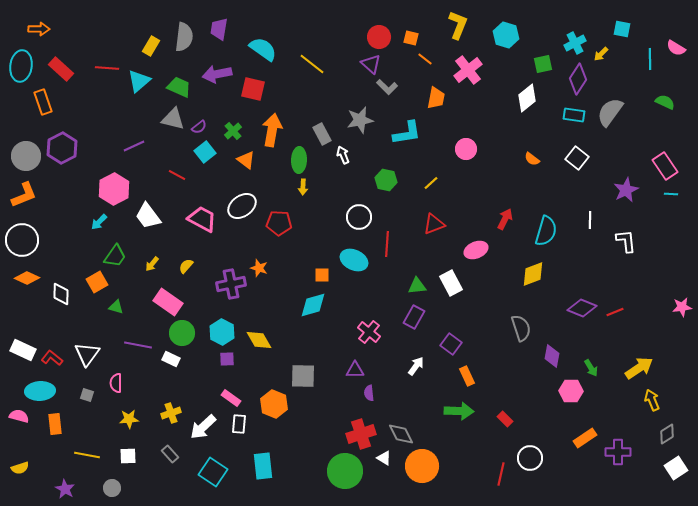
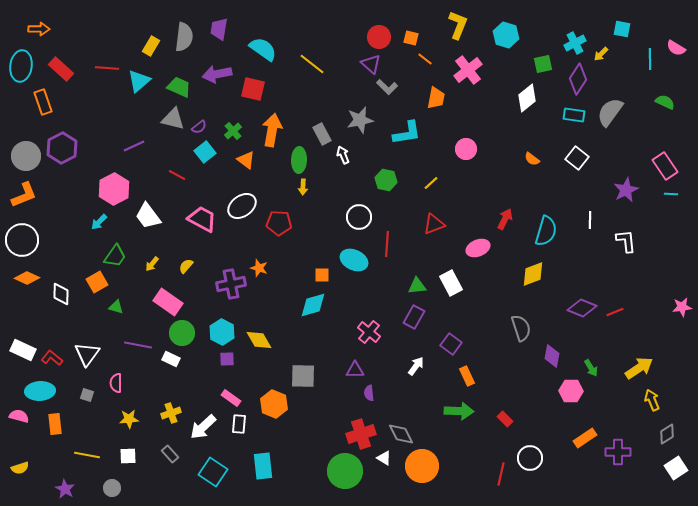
pink ellipse at (476, 250): moved 2 px right, 2 px up
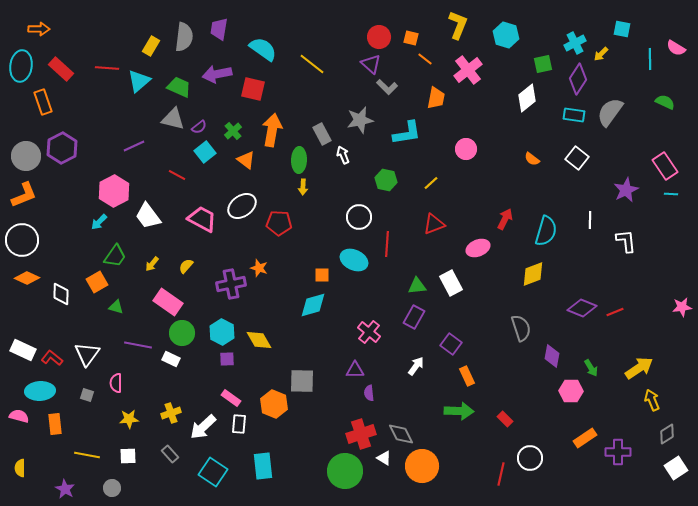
pink hexagon at (114, 189): moved 2 px down
gray square at (303, 376): moved 1 px left, 5 px down
yellow semicircle at (20, 468): rotated 108 degrees clockwise
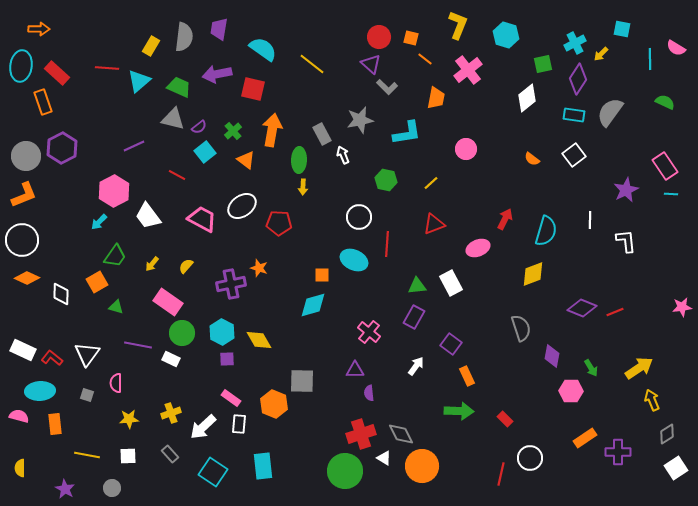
red rectangle at (61, 69): moved 4 px left, 4 px down
white square at (577, 158): moved 3 px left, 3 px up; rotated 15 degrees clockwise
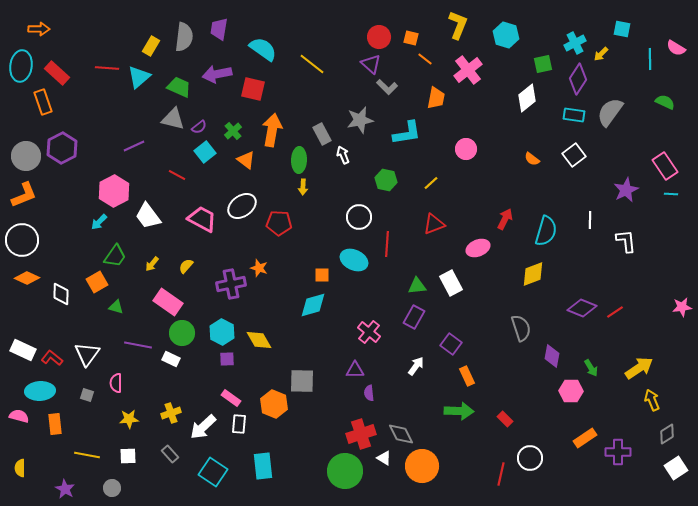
cyan triangle at (139, 81): moved 4 px up
red line at (615, 312): rotated 12 degrees counterclockwise
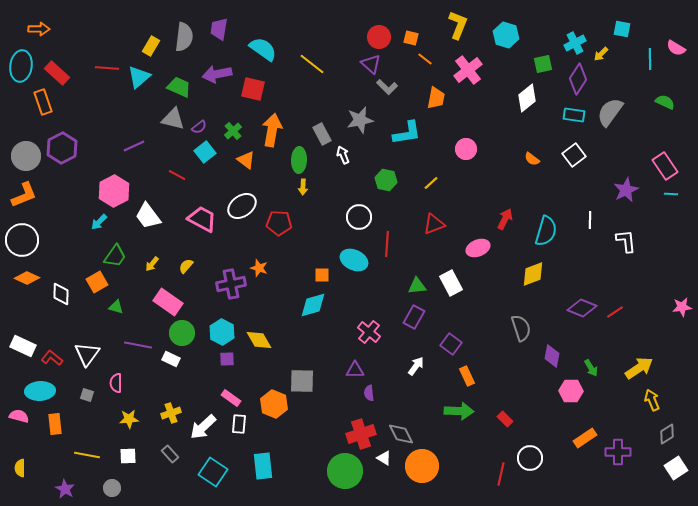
white rectangle at (23, 350): moved 4 px up
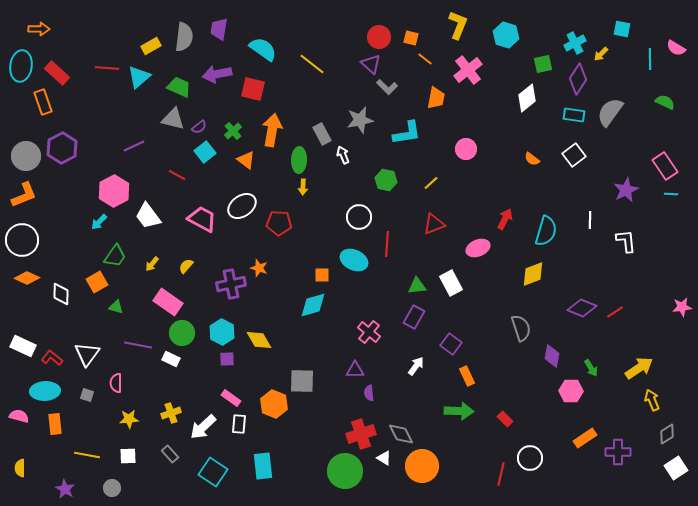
yellow rectangle at (151, 46): rotated 30 degrees clockwise
cyan ellipse at (40, 391): moved 5 px right
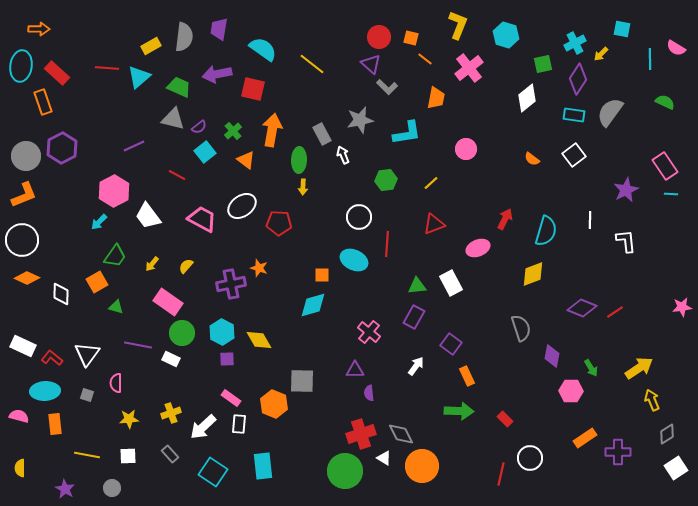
pink cross at (468, 70): moved 1 px right, 2 px up
green hexagon at (386, 180): rotated 20 degrees counterclockwise
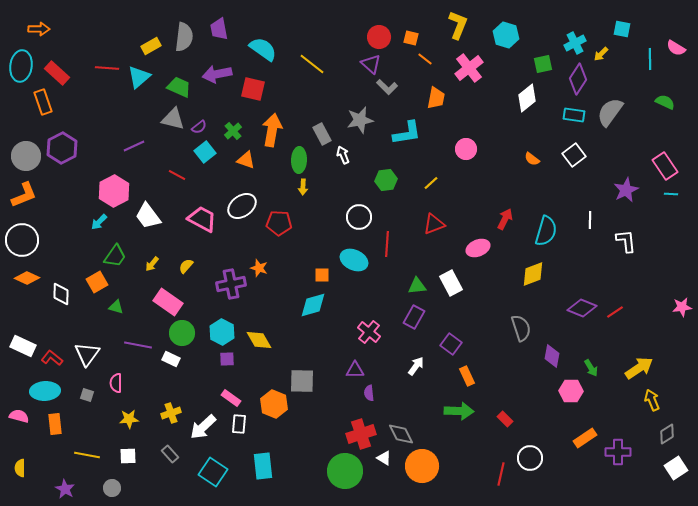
purple trapezoid at (219, 29): rotated 20 degrees counterclockwise
orange triangle at (246, 160): rotated 18 degrees counterclockwise
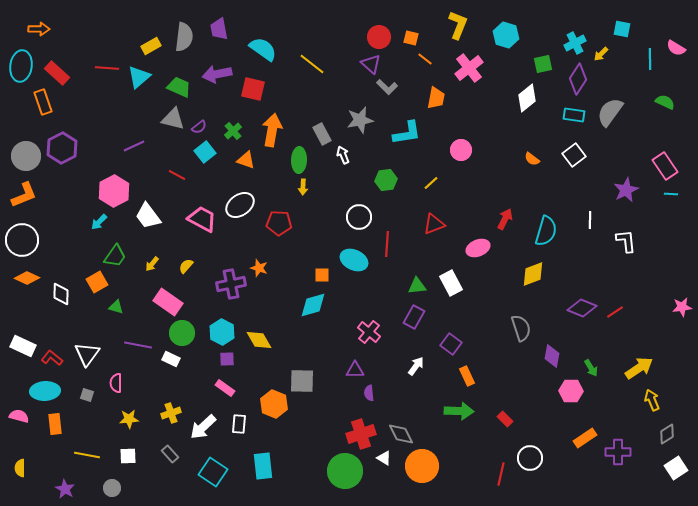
pink circle at (466, 149): moved 5 px left, 1 px down
white ellipse at (242, 206): moved 2 px left, 1 px up
pink rectangle at (231, 398): moved 6 px left, 10 px up
